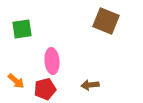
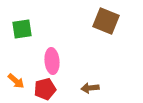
brown arrow: moved 3 px down
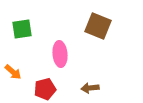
brown square: moved 8 px left, 5 px down
pink ellipse: moved 8 px right, 7 px up
orange arrow: moved 3 px left, 9 px up
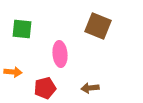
green square: rotated 15 degrees clockwise
orange arrow: rotated 36 degrees counterclockwise
red pentagon: moved 1 px up
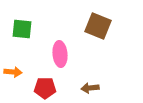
red pentagon: rotated 15 degrees clockwise
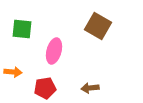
brown square: rotated 8 degrees clockwise
pink ellipse: moved 6 px left, 3 px up; rotated 20 degrees clockwise
red pentagon: rotated 10 degrees counterclockwise
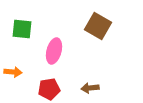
red pentagon: moved 4 px right, 1 px down
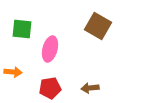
pink ellipse: moved 4 px left, 2 px up
red pentagon: moved 1 px right, 1 px up
